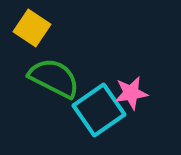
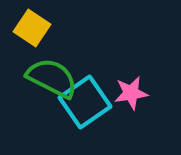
green semicircle: moved 2 px left
cyan square: moved 14 px left, 8 px up
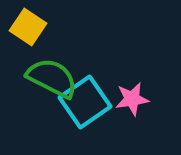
yellow square: moved 4 px left, 1 px up
pink star: moved 1 px right, 6 px down
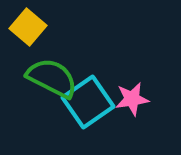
yellow square: rotated 6 degrees clockwise
cyan square: moved 3 px right
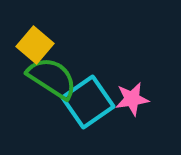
yellow square: moved 7 px right, 18 px down
green semicircle: rotated 6 degrees clockwise
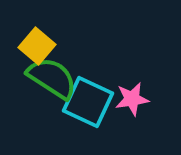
yellow square: moved 2 px right, 1 px down
cyan square: rotated 30 degrees counterclockwise
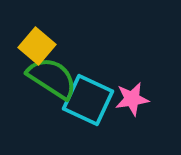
cyan square: moved 2 px up
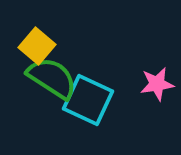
pink star: moved 25 px right, 15 px up
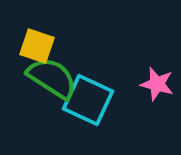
yellow square: rotated 21 degrees counterclockwise
pink star: rotated 24 degrees clockwise
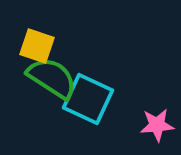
pink star: moved 41 px down; rotated 20 degrees counterclockwise
cyan square: moved 1 px up
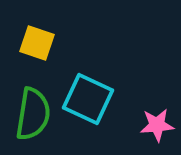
yellow square: moved 3 px up
green semicircle: moved 19 px left, 36 px down; rotated 66 degrees clockwise
